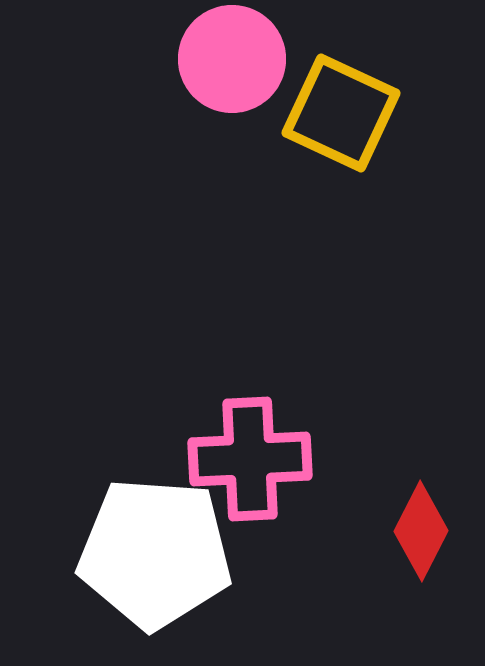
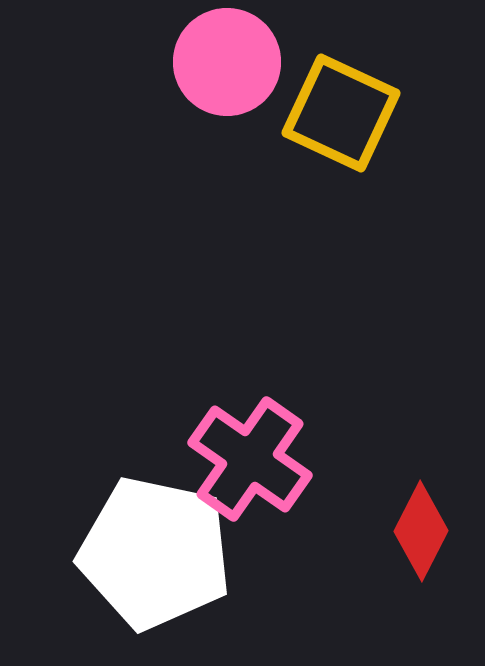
pink circle: moved 5 px left, 3 px down
pink cross: rotated 38 degrees clockwise
white pentagon: rotated 8 degrees clockwise
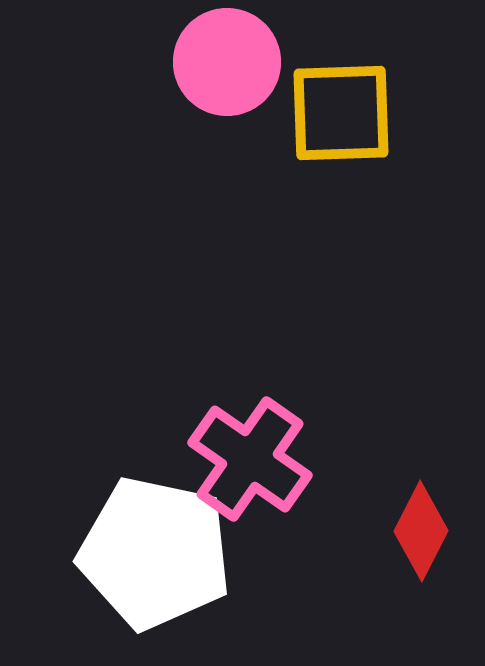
yellow square: rotated 27 degrees counterclockwise
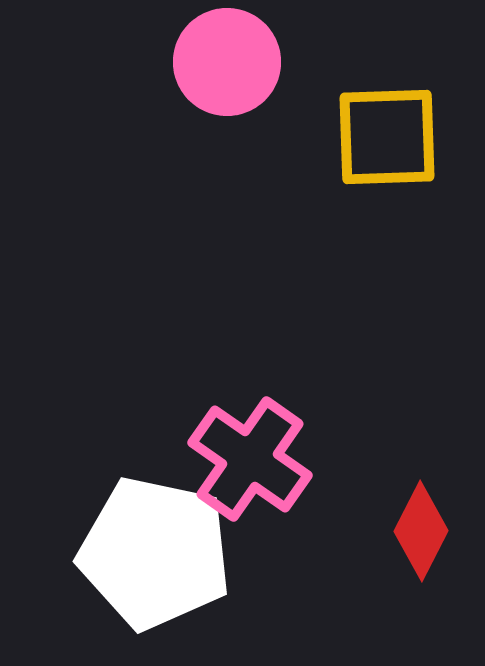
yellow square: moved 46 px right, 24 px down
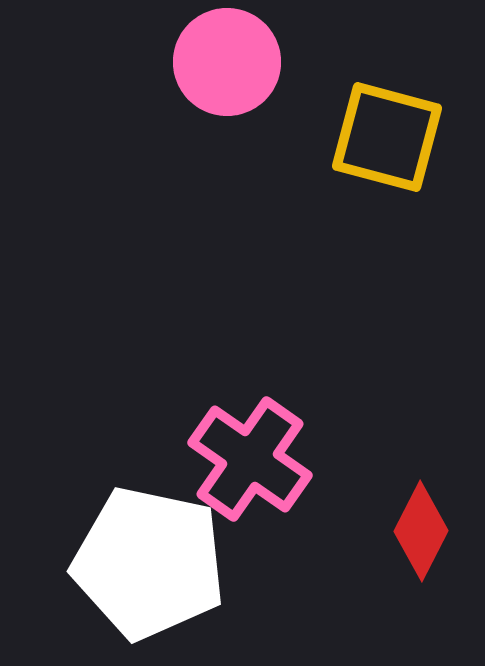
yellow square: rotated 17 degrees clockwise
white pentagon: moved 6 px left, 10 px down
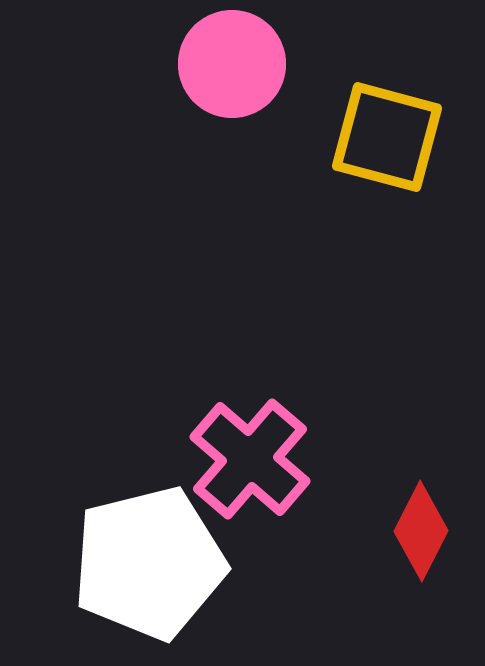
pink circle: moved 5 px right, 2 px down
pink cross: rotated 6 degrees clockwise
white pentagon: rotated 26 degrees counterclockwise
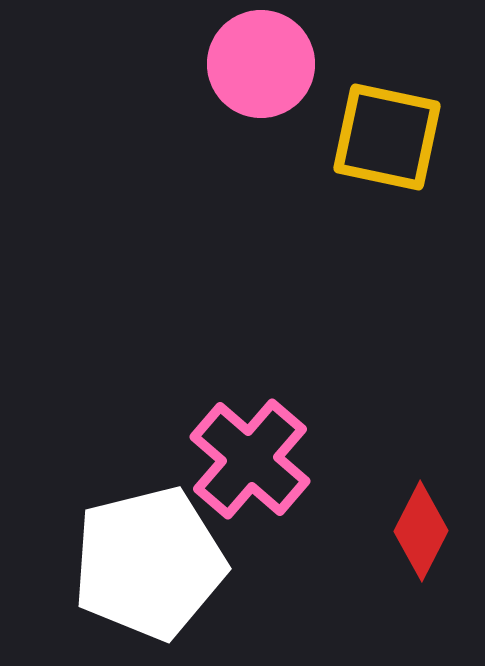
pink circle: moved 29 px right
yellow square: rotated 3 degrees counterclockwise
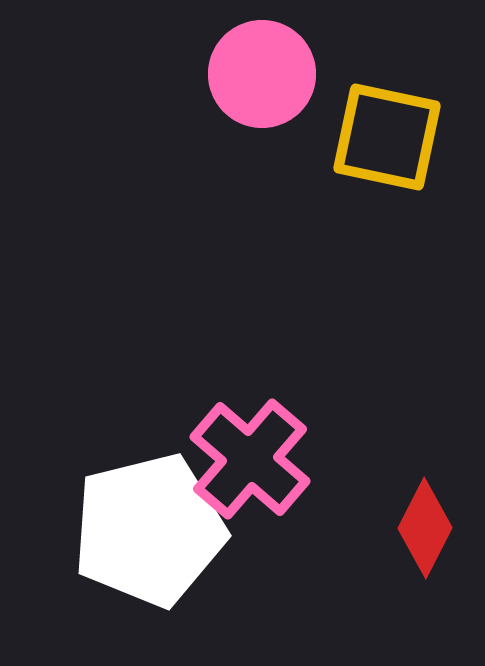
pink circle: moved 1 px right, 10 px down
red diamond: moved 4 px right, 3 px up
white pentagon: moved 33 px up
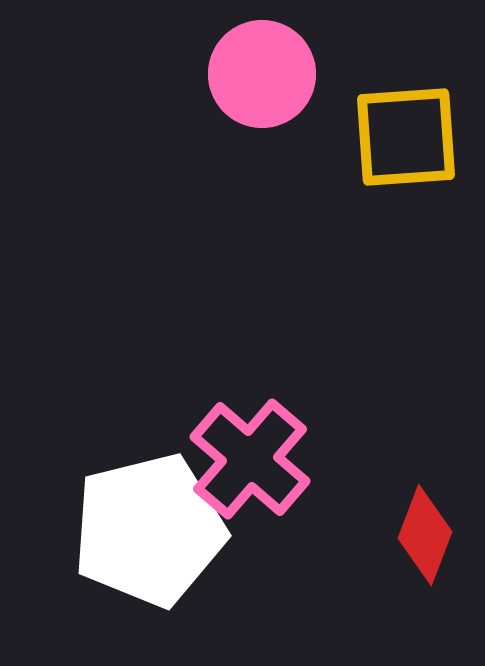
yellow square: moved 19 px right; rotated 16 degrees counterclockwise
red diamond: moved 7 px down; rotated 6 degrees counterclockwise
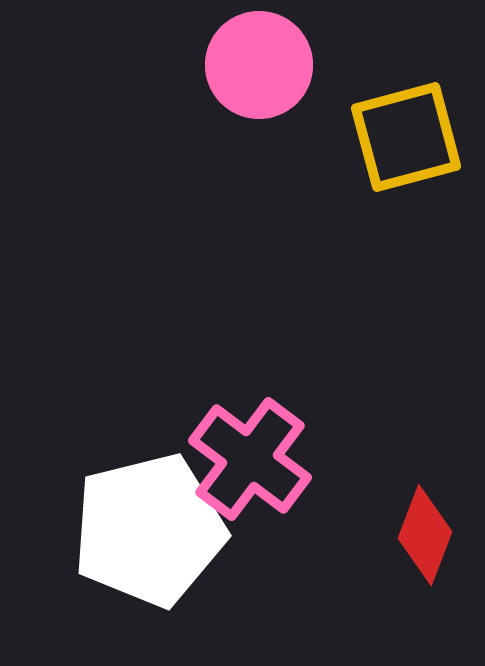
pink circle: moved 3 px left, 9 px up
yellow square: rotated 11 degrees counterclockwise
pink cross: rotated 4 degrees counterclockwise
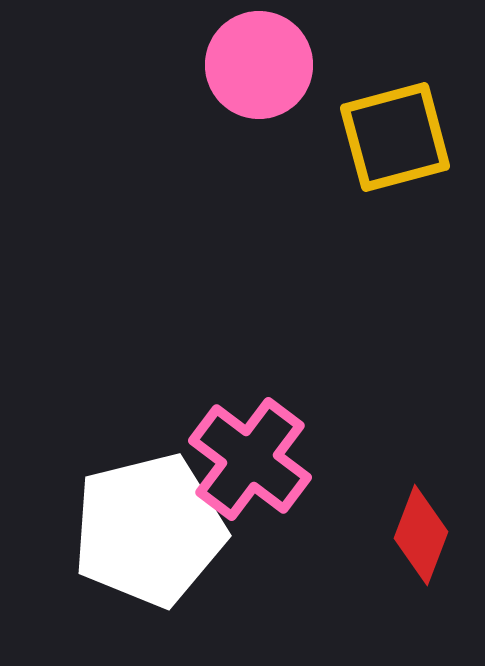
yellow square: moved 11 px left
red diamond: moved 4 px left
